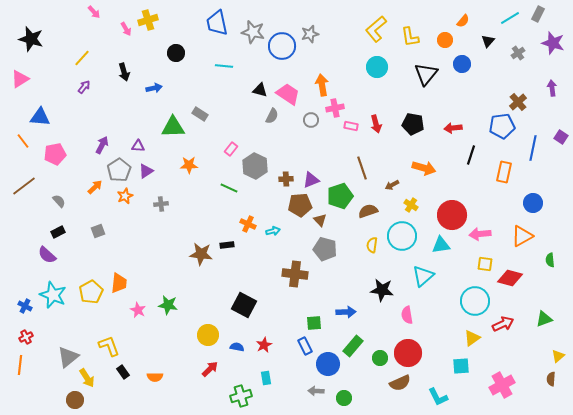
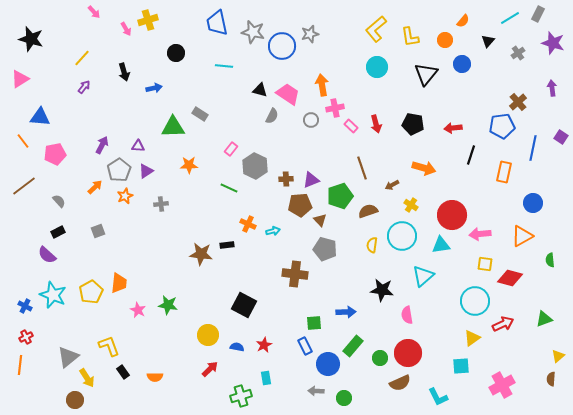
pink rectangle at (351, 126): rotated 32 degrees clockwise
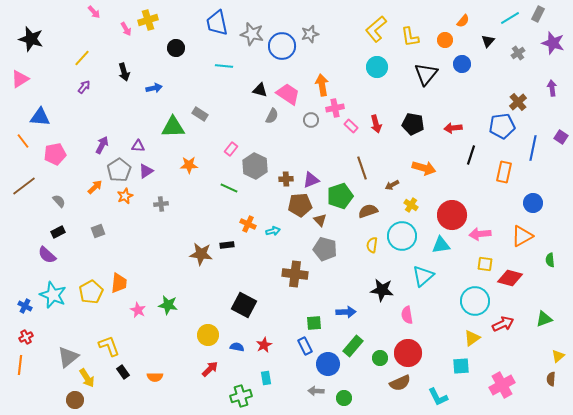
gray star at (253, 32): moved 1 px left, 2 px down
black circle at (176, 53): moved 5 px up
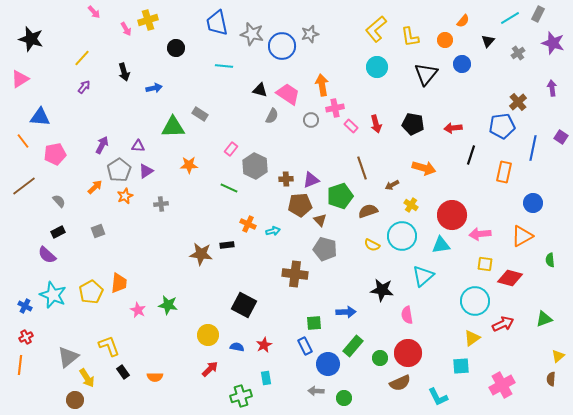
yellow semicircle at (372, 245): rotated 70 degrees counterclockwise
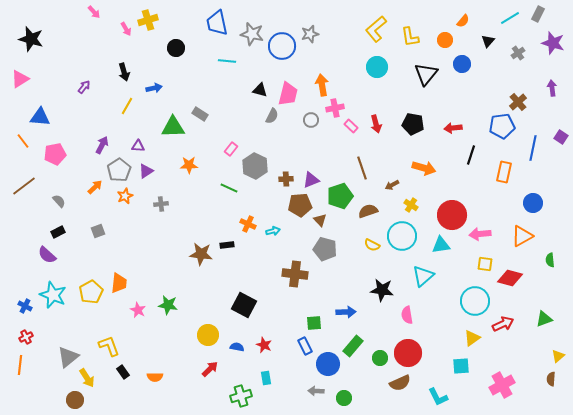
yellow line at (82, 58): moved 45 px right, 48 px down; rotated 12 degrees counterclockwise
cyan line at (224, 66): moved 3 px right, 5 px up
pink trapezoid at (288, 94): rotated 70 degrees clockwise
red star at (264, 345): rotated 21 degrees counterclockwise
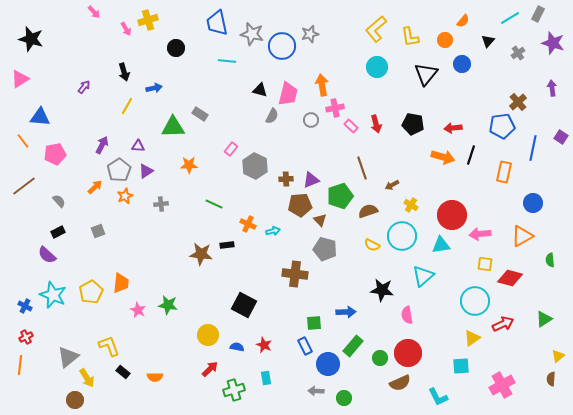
orange arrow at (424, 168): moved 19 px right, 11 px up
green line at (229, 188): moved 15 px left, 16 px down
orange trapezoid at (119, 283): moved 2 px right
green triangle at (544, 319): rotated 12 degrees counterclockwise
black rectangle at (123, 372): rotated 16 degrees counterclockwise
green cross at (241, 396): moved 7 px left, 6 px up
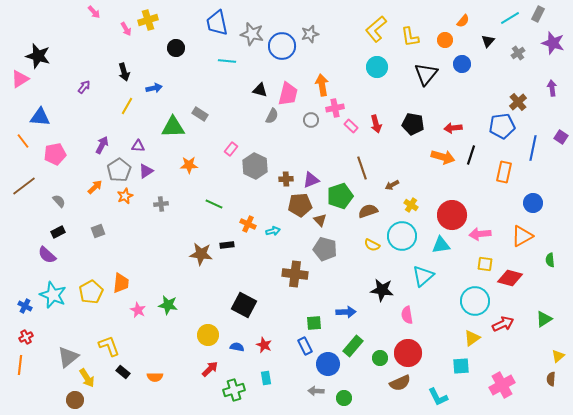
black star at (31, 39): moved 7 px right, 17 px down
